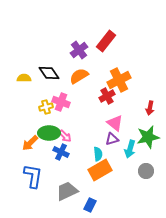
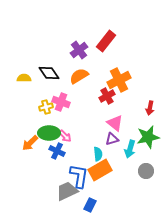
blue cross: moved 4 px left, 1 px up
blue L-shape: moved 46 px right
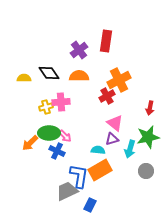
red rectangle: rotated 30 degrees counterclockwise
orange semicircle: rotated 30 degrees clockwise
pink cross: rotated 24 degrees counterclockwise
cyan semicircle: moved 4 px up; rotated 80 degrees counterclockwise
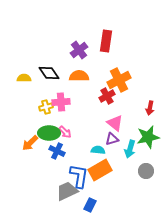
pink arrow: moved 4 px up
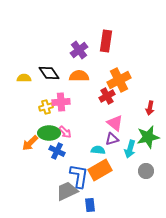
blue rectangle: rotated 32 degrees counterclockwise
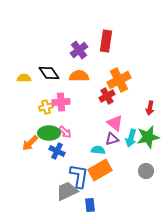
cyan arrow: moved 1 px right, 11 px up
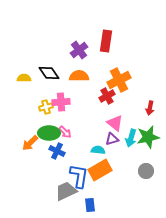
gray trapezoid: moved 1 px left
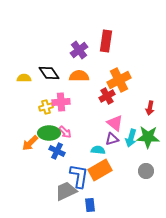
green star: rotated 15 degrees clockwise
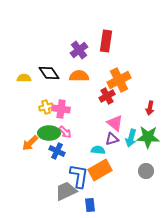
pink cross: moved 7 px down; rotated 12 degrees clockwise
